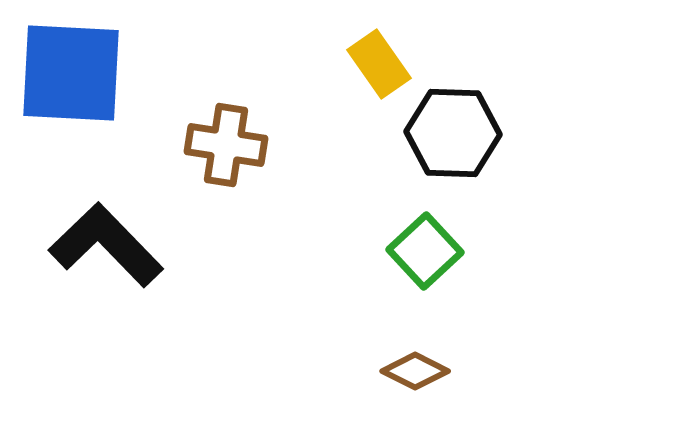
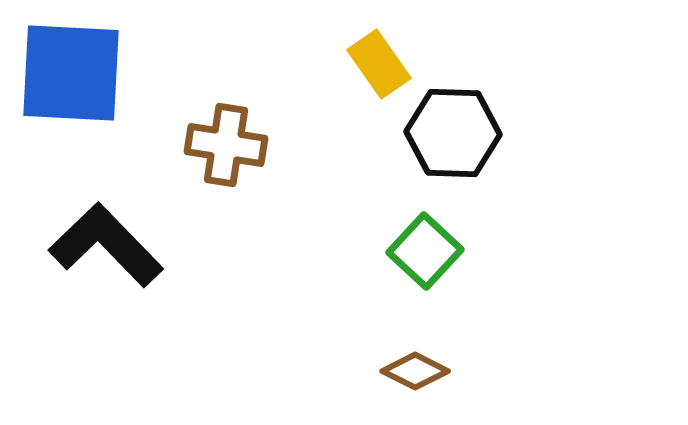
green square: rotated 4 degrees counterclockwise
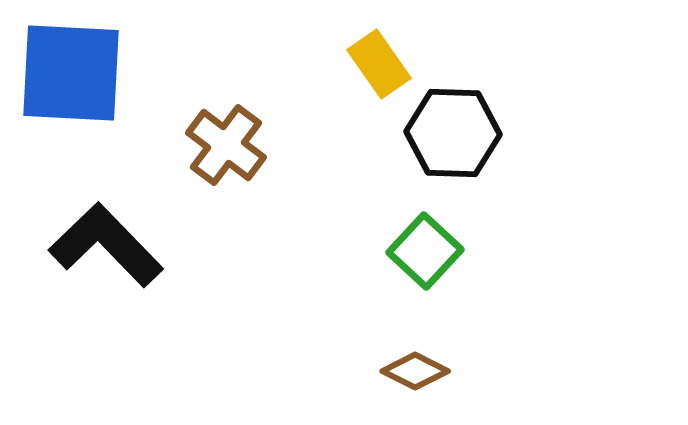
brown cross: rotated 28 degrees clockwise
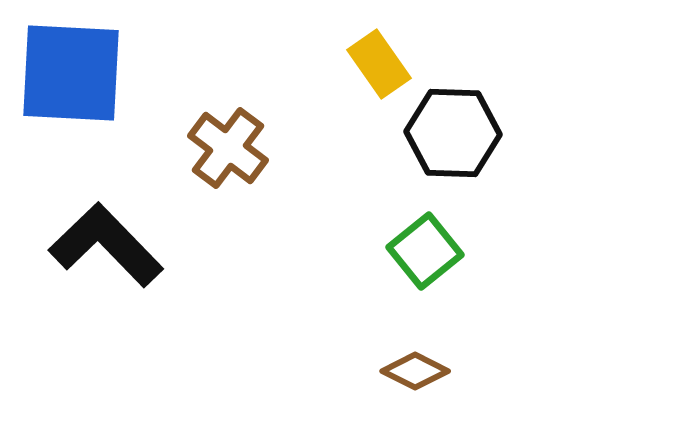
brown cross: moved 2 px right, 3 px down
green square: rotated 8 degrees clockwise
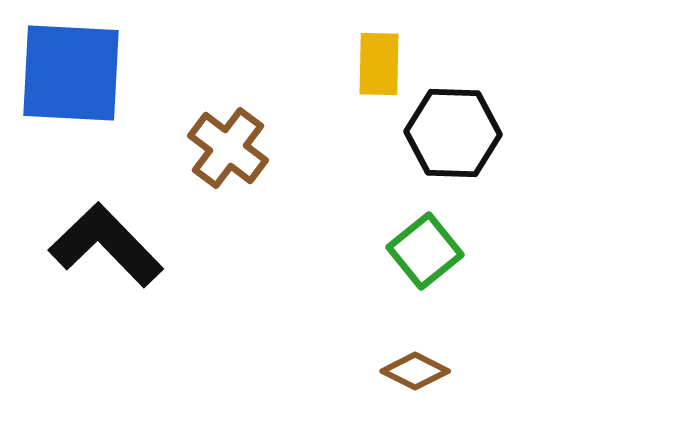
yellow rectangle: rotated 36 degrees clockwise
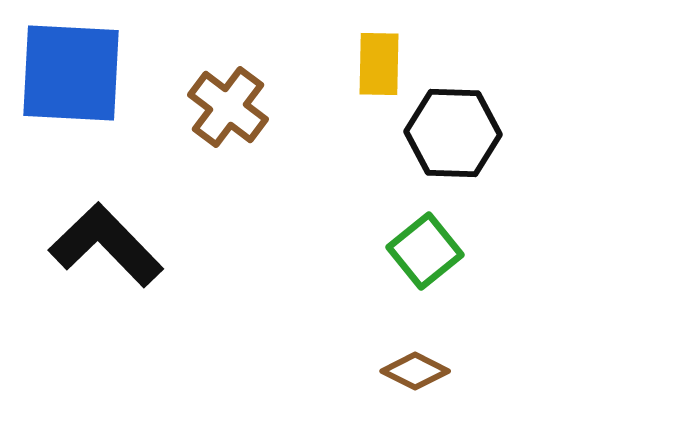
brown cross: moved 41 px up
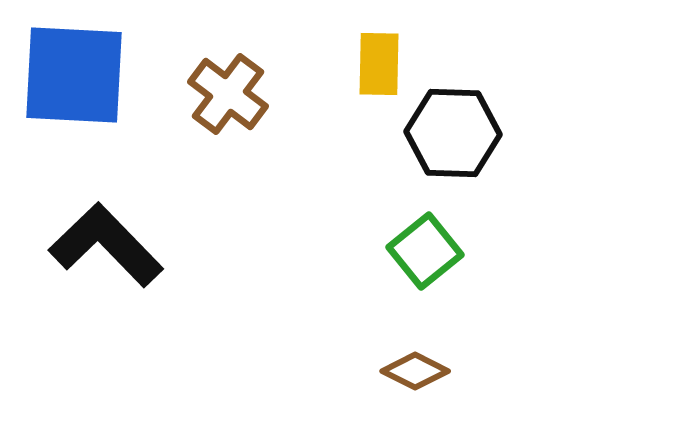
blue square: moved 3 px right, 2 px down
brown cross: moved 13 px up
